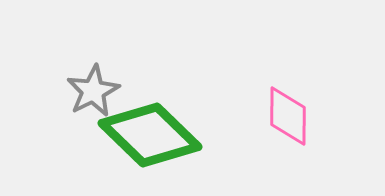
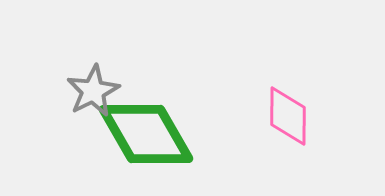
green diamond: moved 4 px left, 1 px up; rotated 16 degrees clockwise
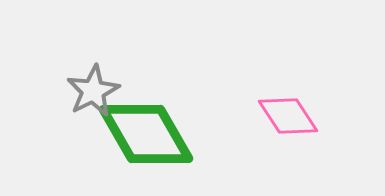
pink diamond: rotated 34 degrees counterclockwise
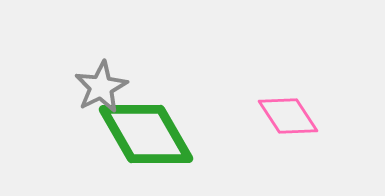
gray star: moved 8 px right, 4 px up
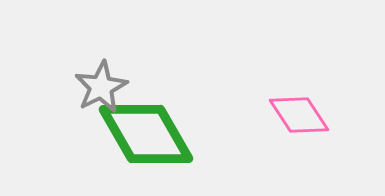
pink diamond: moved 11 px right, 1 px up
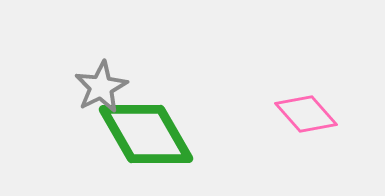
pink diamond: moved 7 px right, 1 px up; rotated 8 degrees counterclockwise
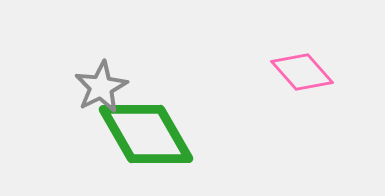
pink diamond: moved 4 px left, 42 px up
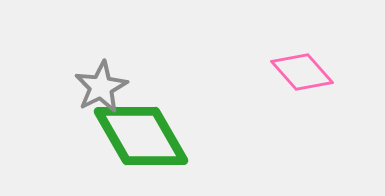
green diamond: moved 5 px left, 2 px down
